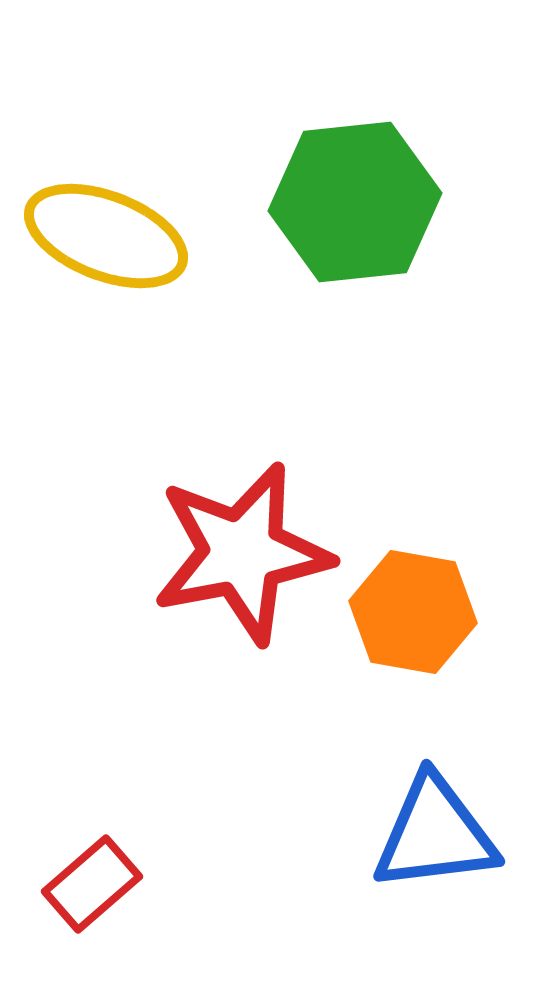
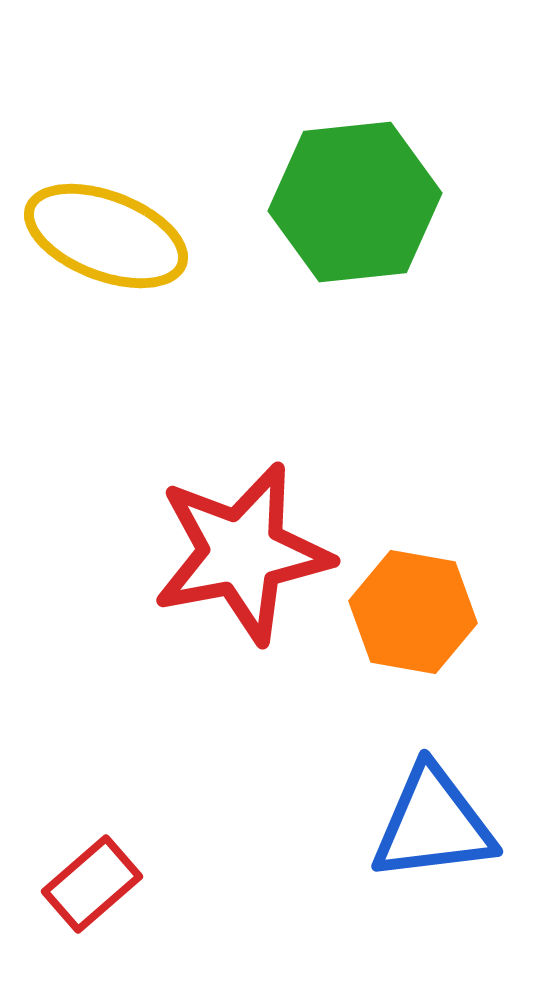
blue triangle: moved 2 px left, 10 px up
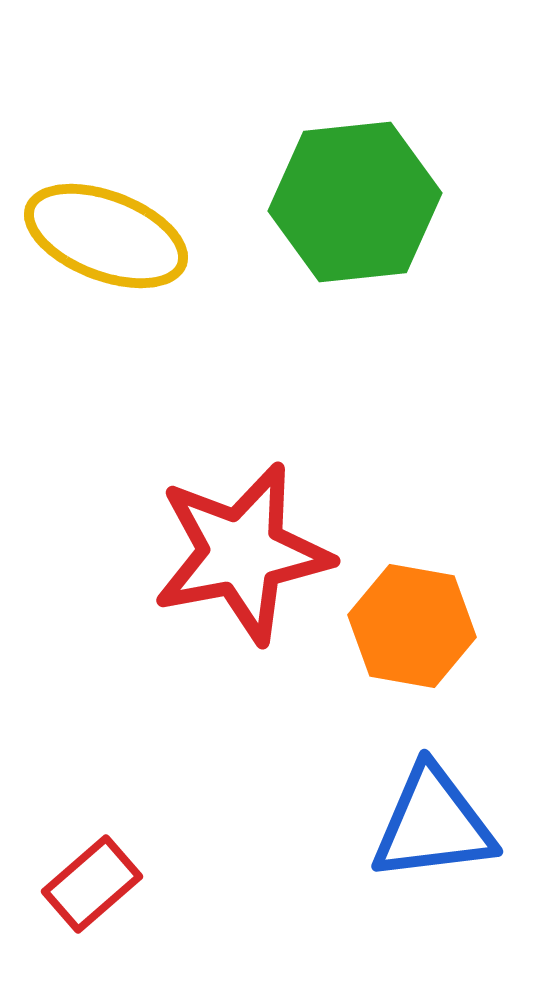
orange hexagon: moved 1 px left, 14 px down
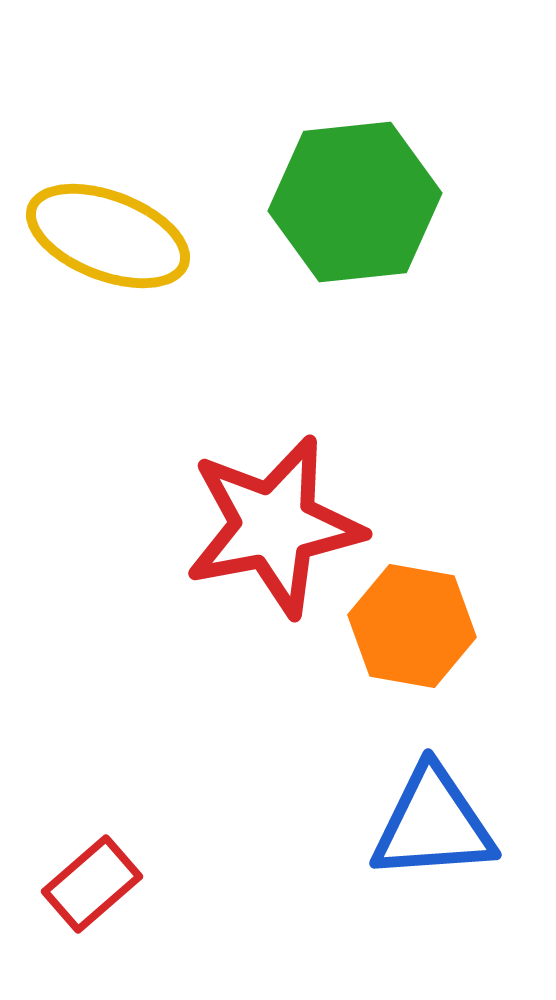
yellow ellipse: moved 2 px right
red star: moved 32 px right, 27 px up
blue triangle: rotated 3 degrees clockwise
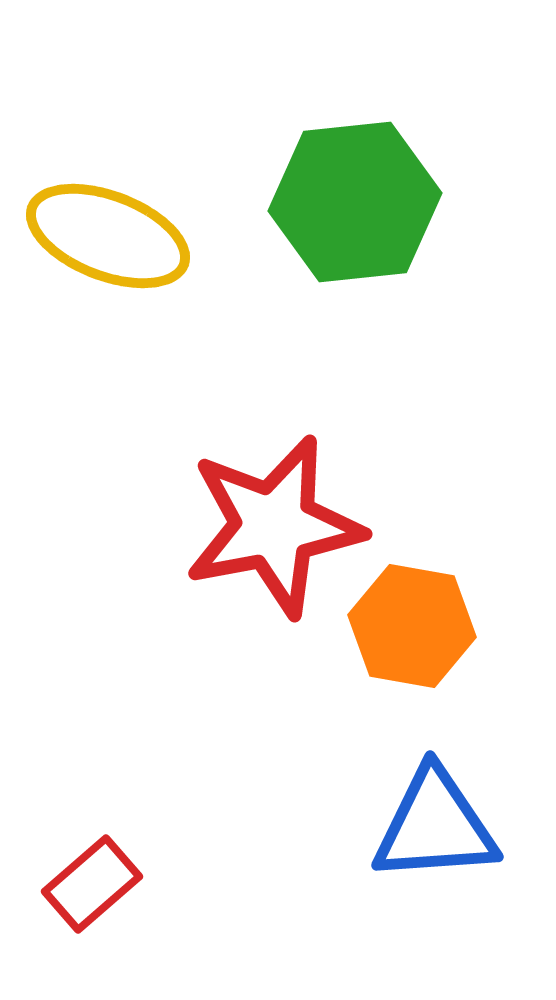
blue triangle: moved 2 px right, 2 px down
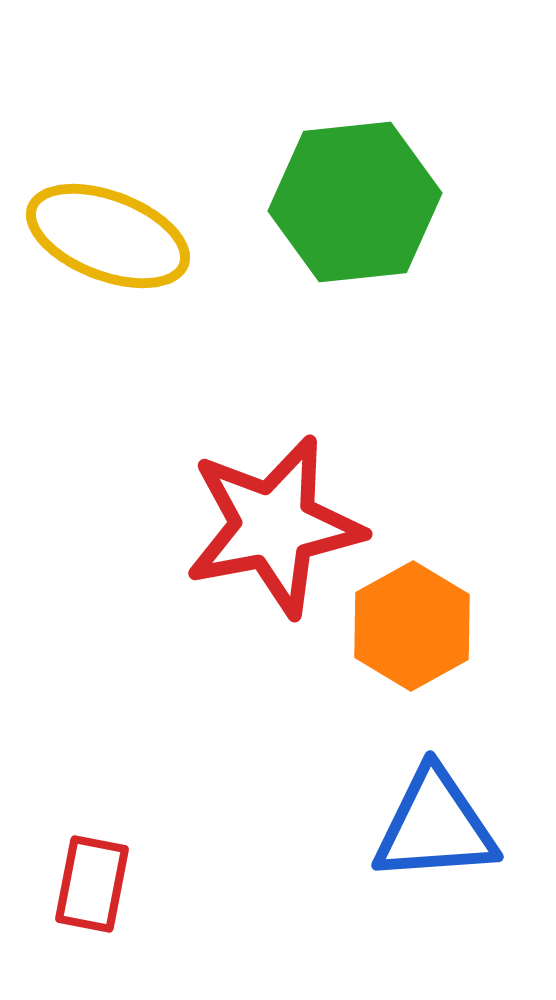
orange hexagon: rotated 21 degrees clockwise
red rectangle: rotated 38 degrees counterclockwise
